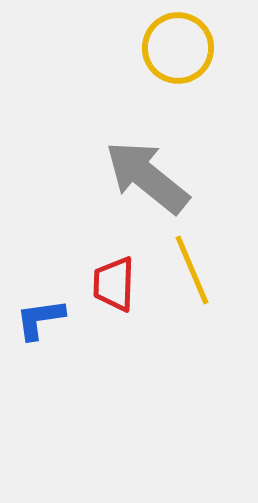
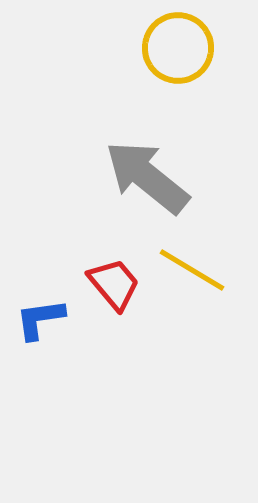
yellow line: rotated 36 degrees counterclockwise
red trapezoid: rotated 138 degrees clockwise
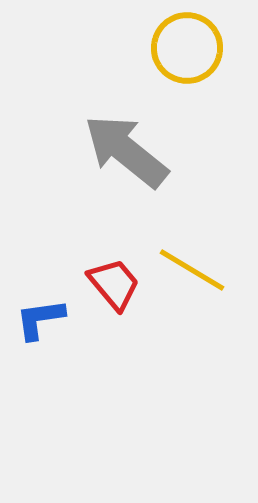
yellow circle: moved 9 px right
gray arrow: moved 21 px left, 26 px up
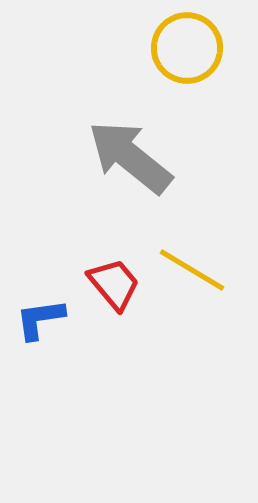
gray arrow: moved 4 px right, 6 px down
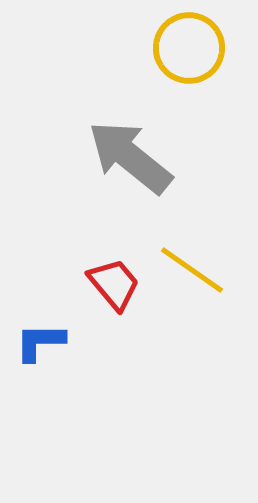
yellow circle: moved 2 px right
yellow line: rotated 4 degrees clockwise
blue L-shape: moved 23 px down; rotated 8 degrees clockwise
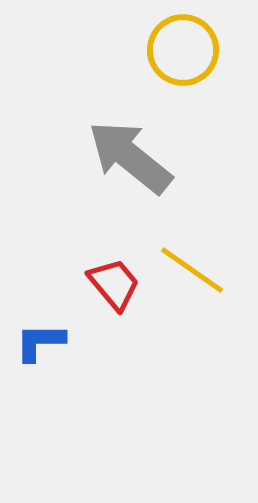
yellow circle: moved 6 px left, 2 px down
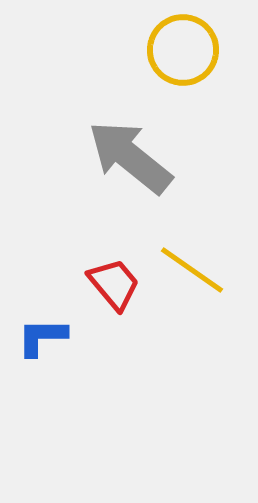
blue L-shape: moved 2 px right, 5 px up
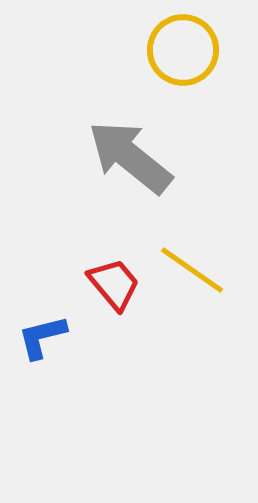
blue L-shape: rotated 14 degrees counterclockwise
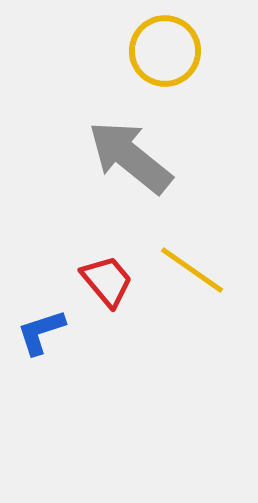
yellow circle: moved 18 px left, 1 px down
red trapezoid: moved 7 px left, 3 px up
blue L-shape: moved 1 px left, 5 px up; rotated 4 degrees counterclockwise
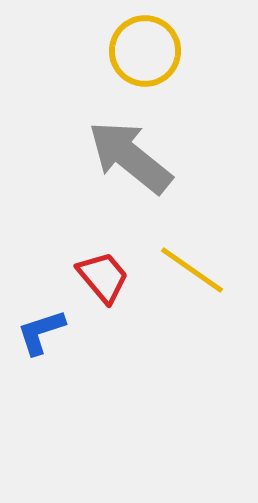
yellow circle: moved 20 px left
red trapezoid: moved 4 px left, 4 px up
